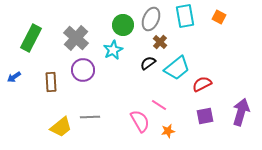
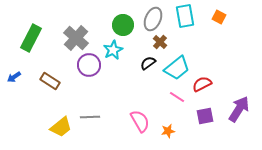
gray ellipse: moved 2 px right
purple circle: moved 6 px right, 5 px up
brown rectangle: moved 1 px left, 1 px up; rotated 54 degrees counterclockwise
pink line: moved 18 px right, 8 px up
purple arrow: moved 2 px left, 3 px up; rotated 16 degrees clockwise
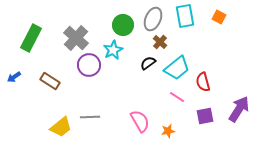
red semicircle: moved 1 px right, 2 px up; rotated 78 degrees counterclockwise
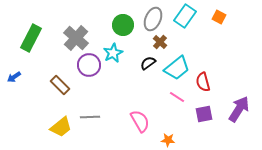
cyan rectangle: rotated 45 degrees clockwise
cyan star: moved 3 px down
brown rectangle: moved 10 px right, 4 px down; rotated 12 degrees clockwise
purple square: moved 1 px left, 2 px up
orange star: moved 9 px down; rotated 16 degrees clockwise
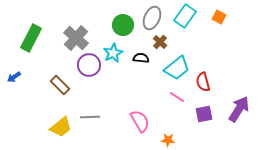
gray ellipse: moved 1 px left, 1 px up
black semicircle: moved 7 px left, 5 px up; rotated 42 degrees clockwise
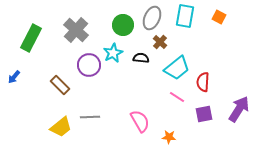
cyan rectangle: rotated 25 degrees counterclockwise
gray cross: moved 8 px up
blue arrow: rotated 16 degrees counterclockwise
red semicircle: rotated 18 degrees clockwise
orange star: moved 1 px right, 3 px up
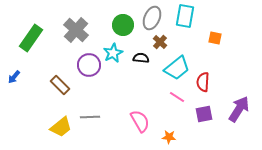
orange square: moved 4 px left, 21 px down; rotated 16 degrees counterclockwise
green rectangle: rotated 8 degrees clockwise
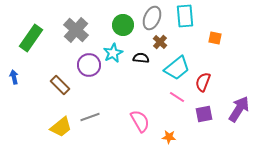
cyan rectangle: rotated 15 degrees counterclockwise
blue arrow: rotated 128 degrees clockwise
red semicircle: rotated 18 degrees clockwise
gray line: rotated 18 degrees counterclockwise
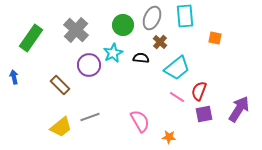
red semicircle: moved 4 px left, 9 px down
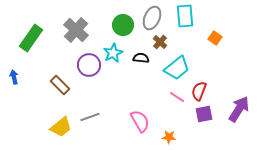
orange square: rotated 24 degrees clockwise
